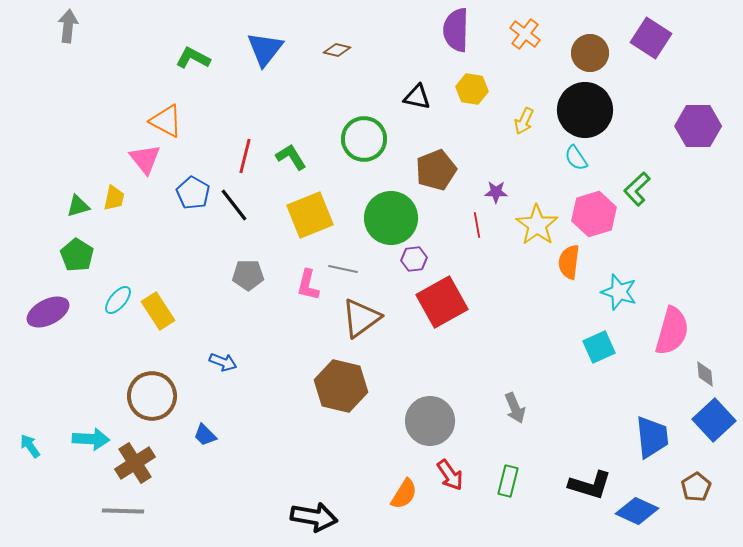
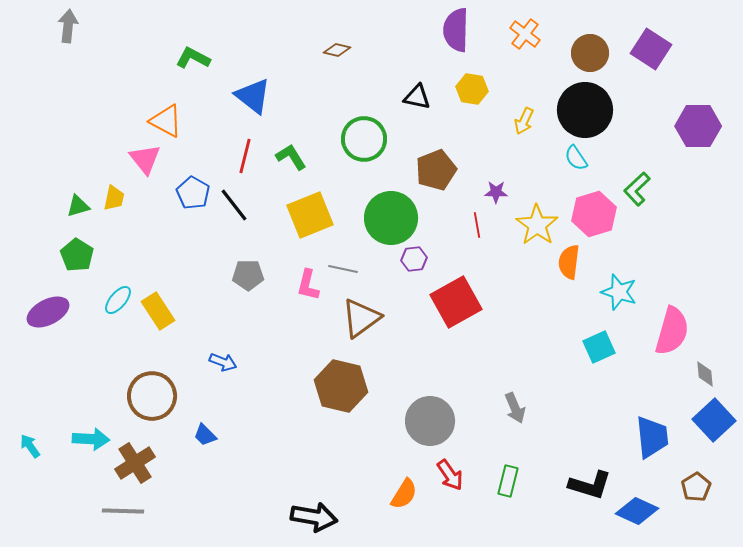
purple square at (651, 38): moved 11 px down
blue triangle at (265, 49): moved 12 px left, 47 px down; rotated 30 degrees counterclockwise
red square at (442, 302): moved 14 px right
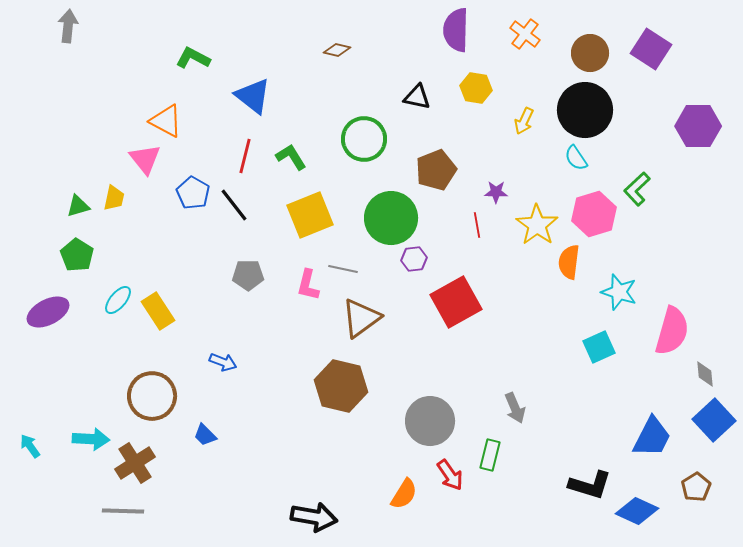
yellow hexagon at (472, 89): moved 4 px right, 1 px up
blue trapezoid at (652, 437): rotated 33 degrees clockwise
green rectangle at (508, 481): moved 18 px left, 26 px up
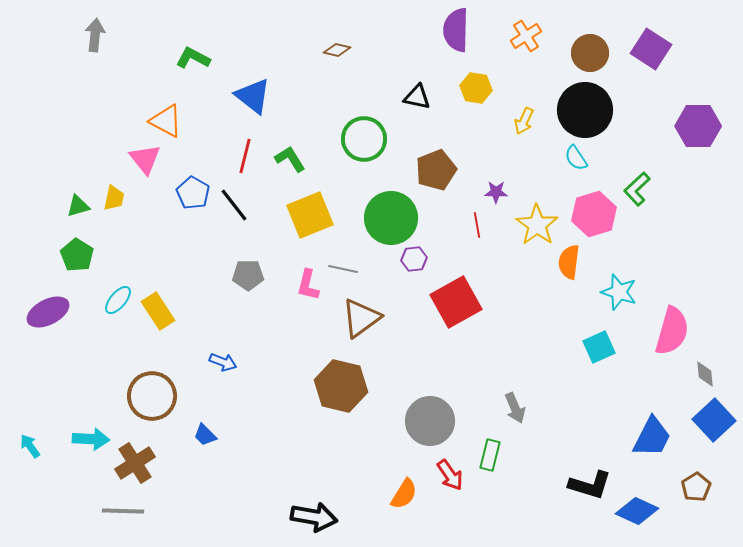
gray arrow at (68, 26): moved 27 px right, 9 px down
orange cross at (525, 34): moved 1 px right, 2 px down; rotated 20 degrees clockwise
green L-shape at (291, 157): moved 1 px left, 2 px down
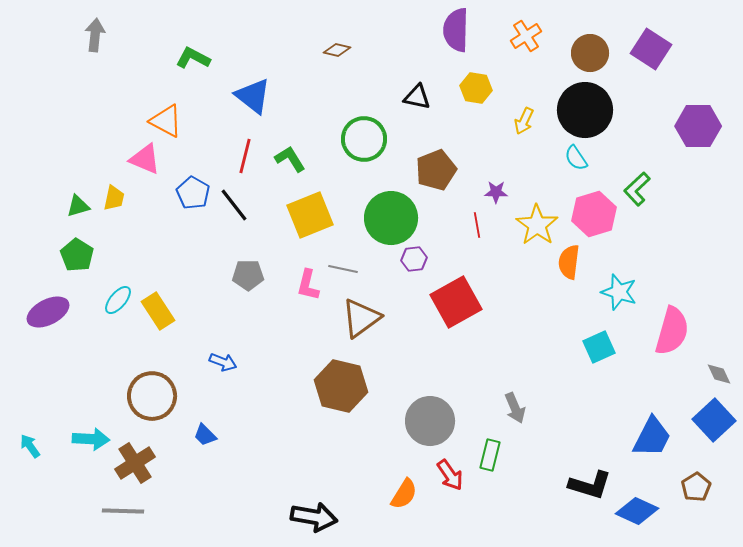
pink triangle at (145, 159): rotated 28 degrees counterclockwise
gray diamond at (705, 374): moved 14 px right; rotated 20 degrees counterclockwise
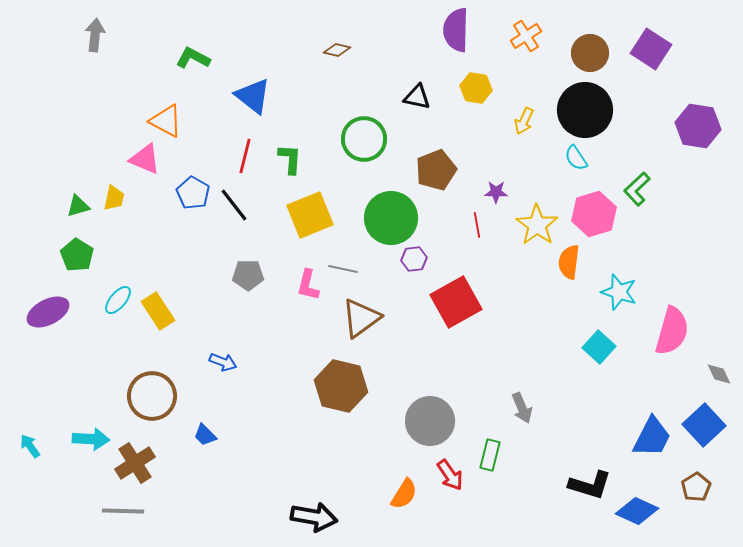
purple hexagon at (698, 126): rotated 9 degrees clockwise
green L-shape at (290, 159): rotated 36 degrees clockwise
cyan square at (599, 347): rotated 24 degrees counterclockwise
gray arrow at (515, 408): moved 7 px right
blue square at (714, 420): moved 10 px left, 5 px down
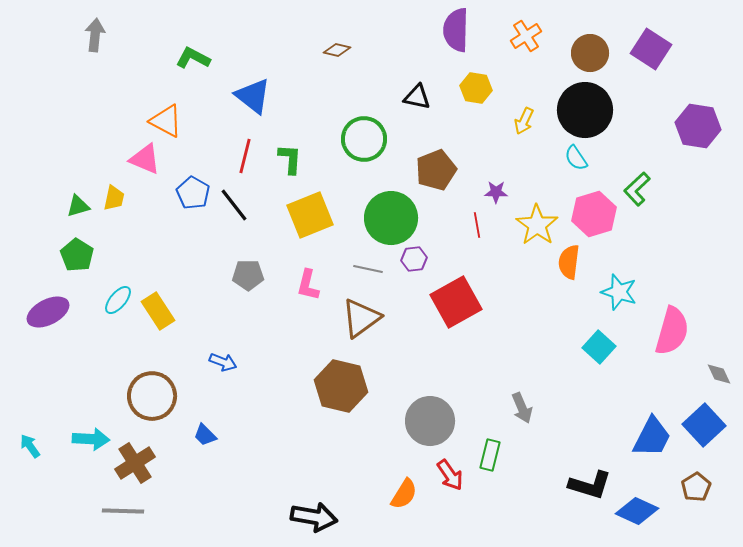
gray line at (343, 269): moved 25 px right
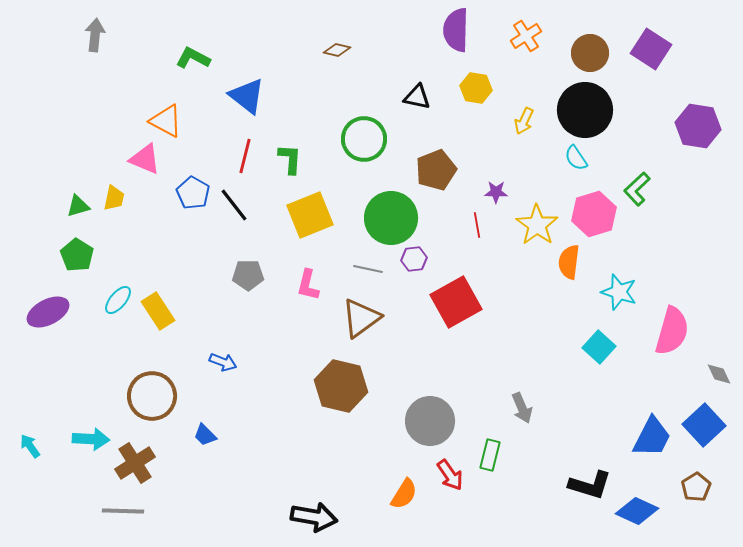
blue triangle at (253, 96): moved 6 px left
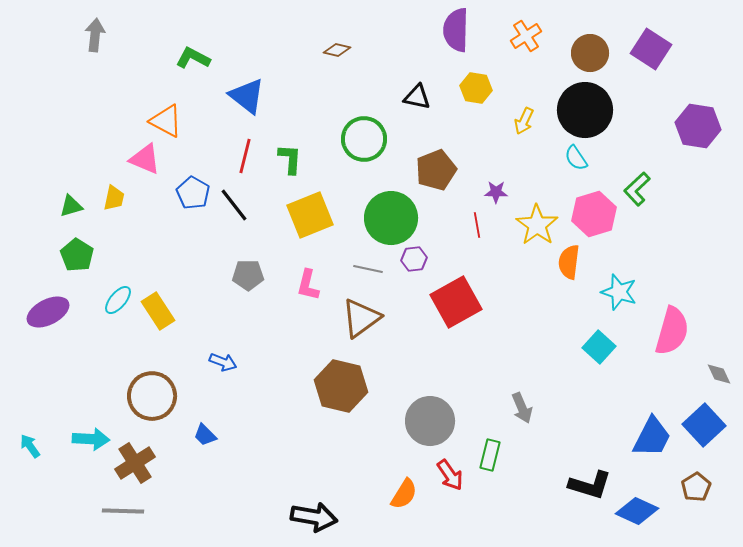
green triangle at (78, 206): moved 7 px left
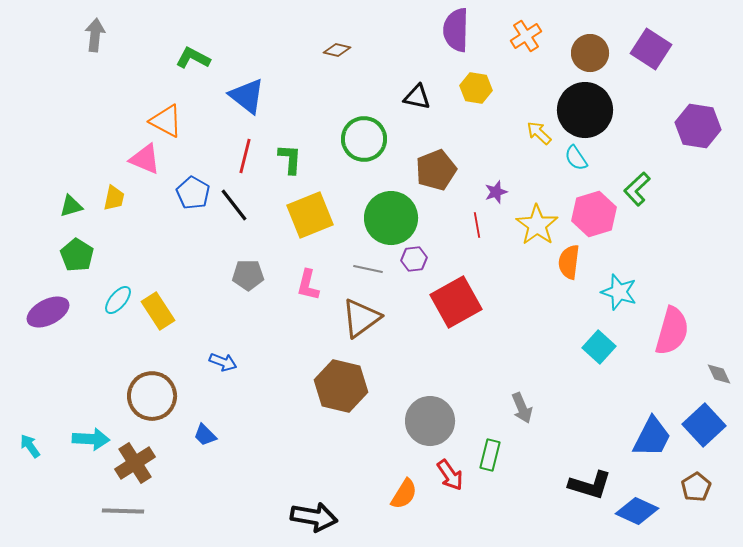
yellow arrow at (524, 121): moved 15 px right, 12 px down; rotated 108 degrees clockwise
purple star at (496, 192): rotated 20 degrees counterclockwise
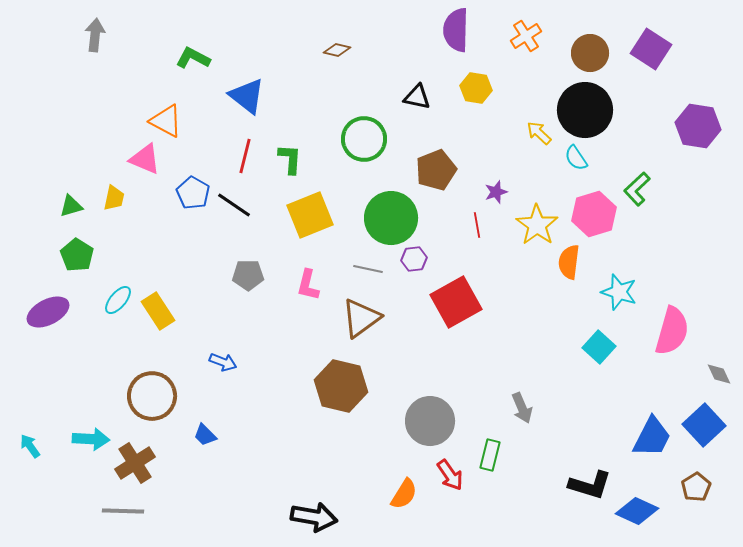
black line at (234, 205): rotated 18 degrees counterclockwise
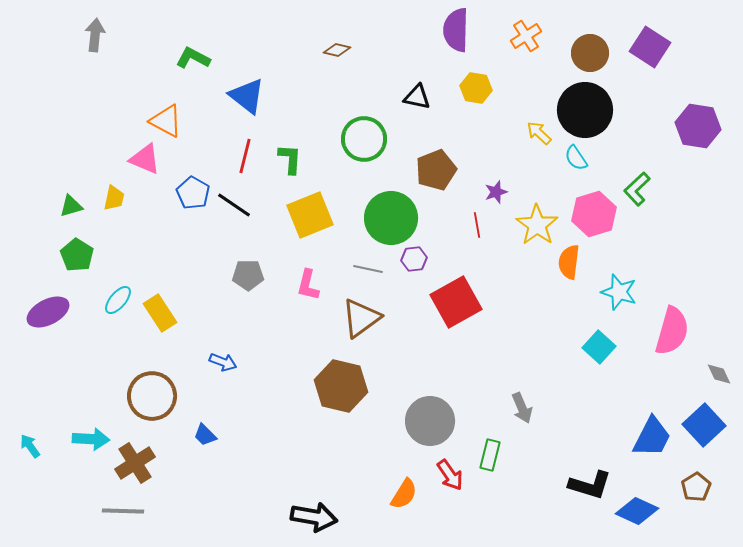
purple square at (651, 49): moved 1 px left, 2 px up
yellow rectangle at (158, 311): moved 2 px right, 2 px down
